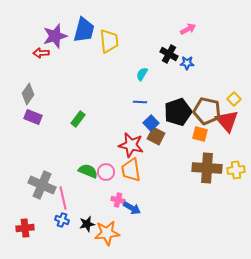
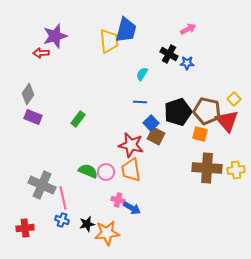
blue trapezoid: moved 42 px right
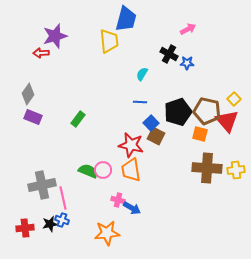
blue trapezoid: moved 11 px up
pink circle: moved 3 px left, 2 px up
gray cross: rotated 36 degrees counterclockwise
black star: moved 37 px left
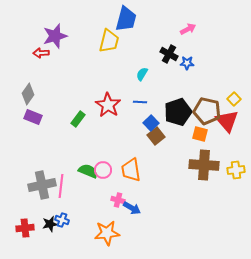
yellow trapezoid: rotated 20 degrees clockwise
brown square: rotated 24 degrees clockwise
red star: moved 23 px left, 40 px up; rotated 20 degrees clockwise
brown cross: moved 3 px left, 3 px up
pink line: moved 2 px left, 12 px up; rotated 20 degrees clockwise
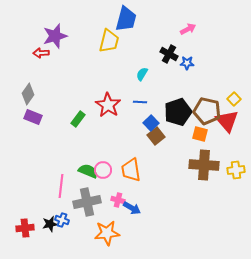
gray cross: moved 45 px right, 17 px down
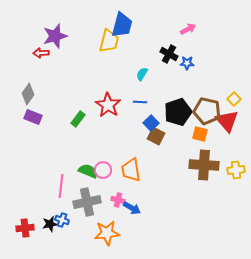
blue trapezoid: moved 4 px left, 6 px down
brown square: rotated 24 degrees counterclockwise
